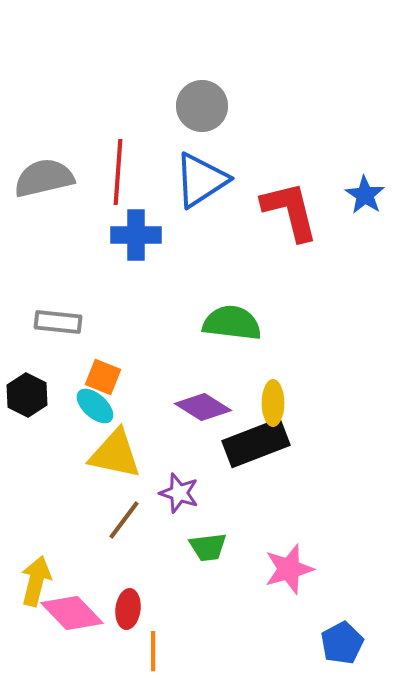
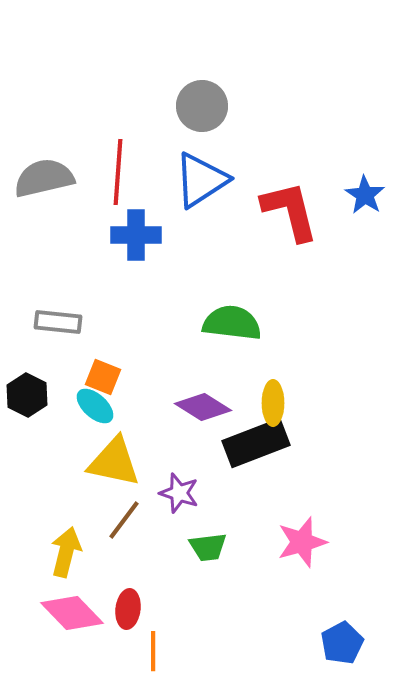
yellow triangle: moved 1 px left, 8 px down
pink star: moved 13 px right, 27 px up
yellow arrow: moved 30 px right, 29 px up
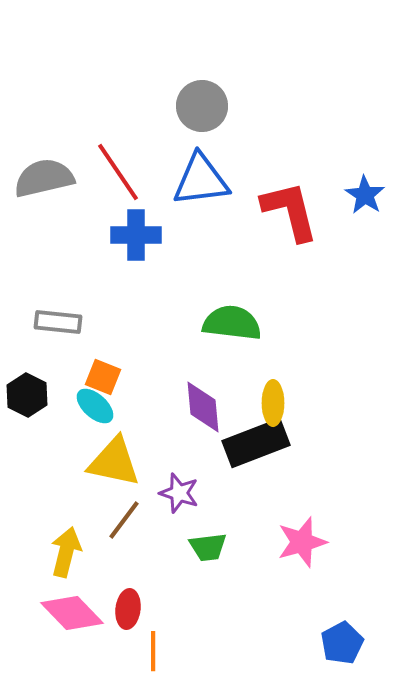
red line: rotated 38 degrees counterclockwise
blue triangle: rotated 26 degrees clockwise
purple diamond: rotated 52 degrees clockwise
